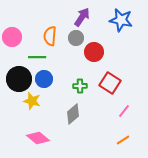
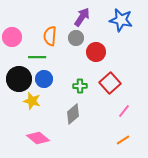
red circle: moved 2 px right
red square: rotated 15 degrees clockwise
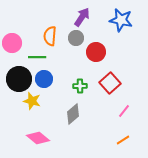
pink circle: moved 6 px down
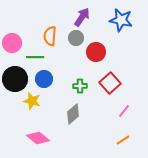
green line: moved 2 px left
black circle: moved 4 px left
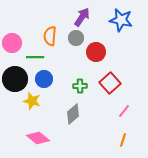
orange line: rotated 40 degrees counterclockwise
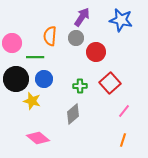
black circle: moved 1 px right
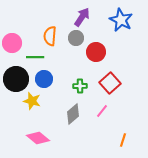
blue star: rotated 15 degrees clockwise
pink line: moved 22 px left
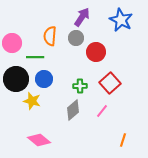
gray diamond: moved 4 px up
pink diamond: moved 1 px right, 2 px down
